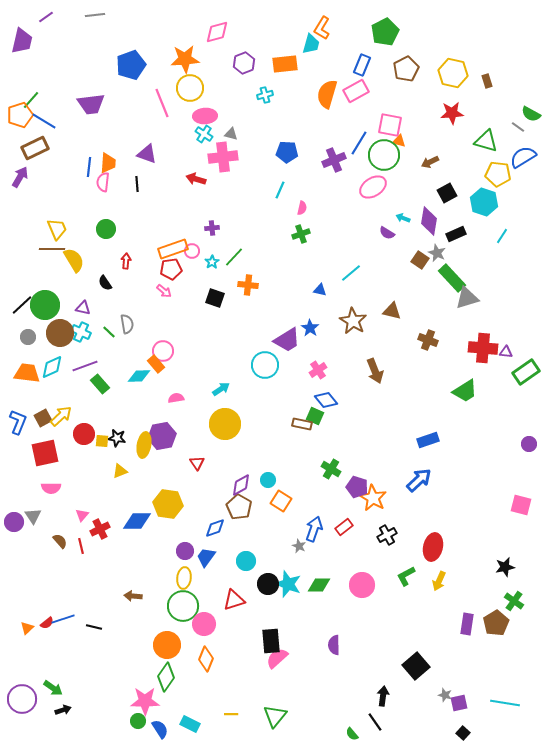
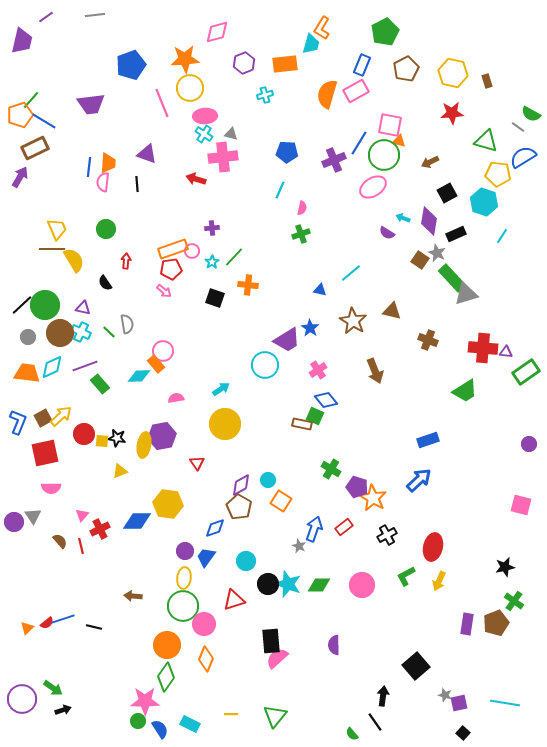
gray triangle at (467, 298): moved 1 px left, 4 px up
brown pentagon at (496, 623): rotated 10 degrees clockwise
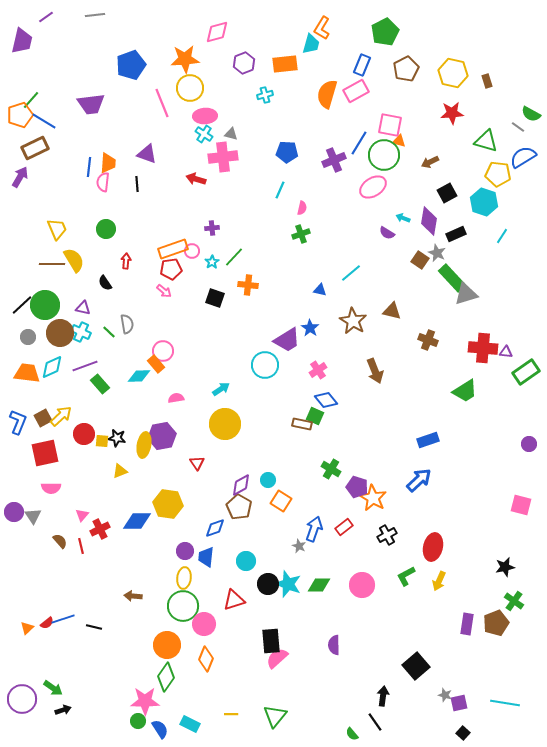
brown line at (52, 249): moved 15 px down
purple circle at (14, 522): moved 10 px up
blue trapezoid at (206, 557): rotated 30 degrees counterclockwise
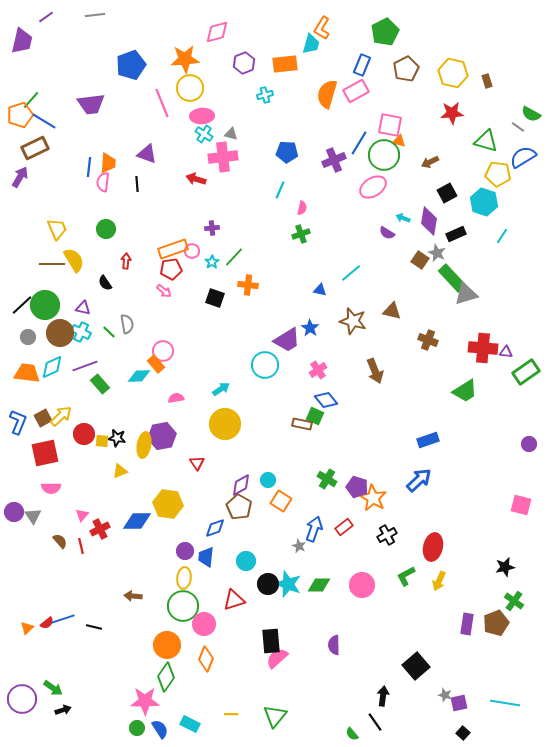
pink ellipse at (205, 116): moved 3 px left
brown star at (353, 321): rotated 16 degrees counterclockwise
green cross at (331, 469): moved 4 px left, 10 px down
green circle at (138, 721): moved 1 px left, 7 px down
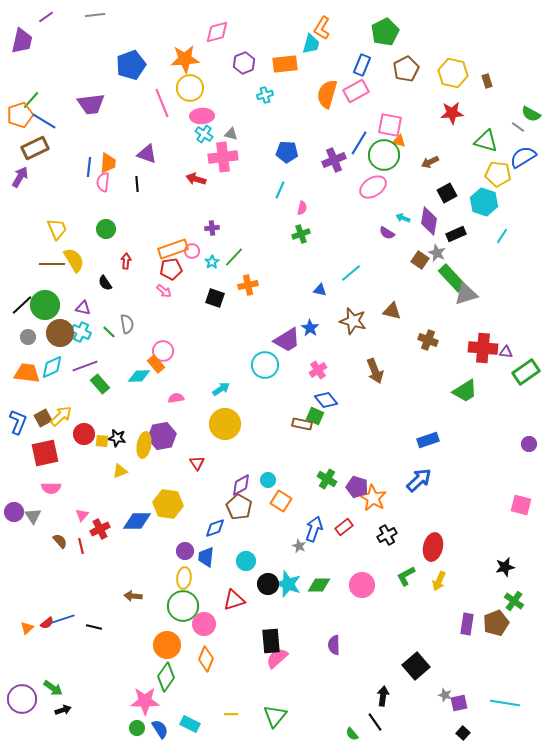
orange cross at (248, 285): rotated 18 degrees counterclockwise
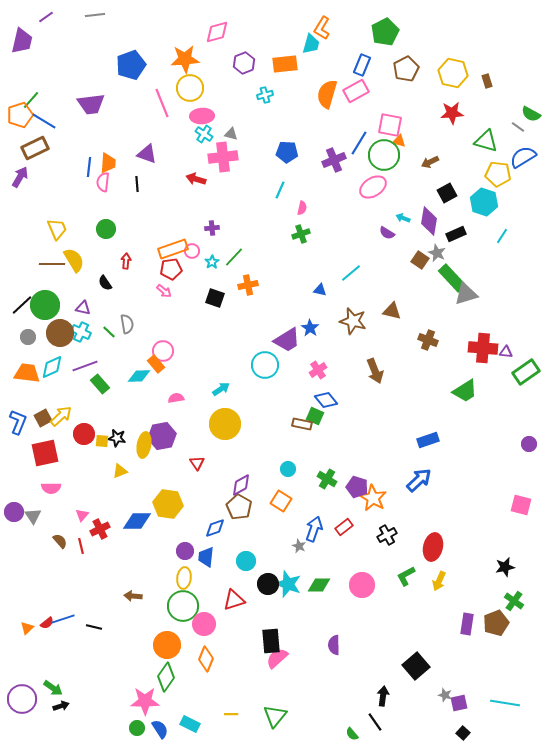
cyan circle at (268, 480): moved 20 px right, 11 px up
black arrow at (63, 710): moved 2 px left, 4 px up
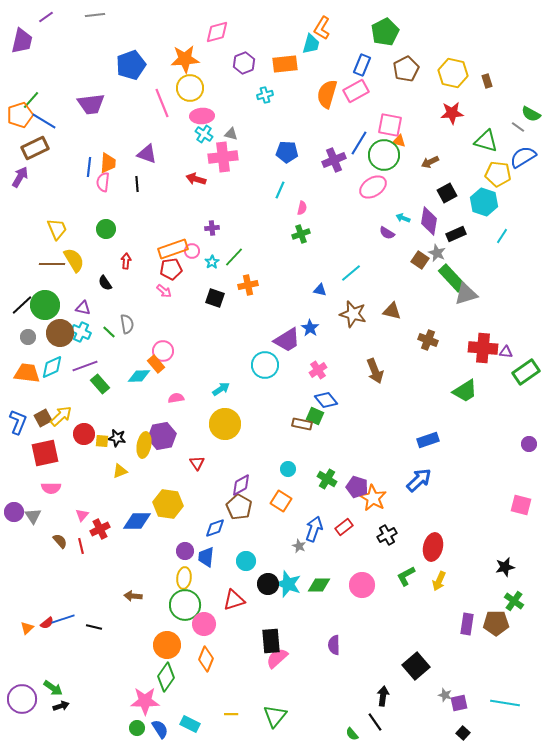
brown star at (353, 321): moved 7 px up
green circle at (183, 606): moved 2 px right, 1 px up
brown pentagon at (496, 623): rotated 20 degrees clockwise
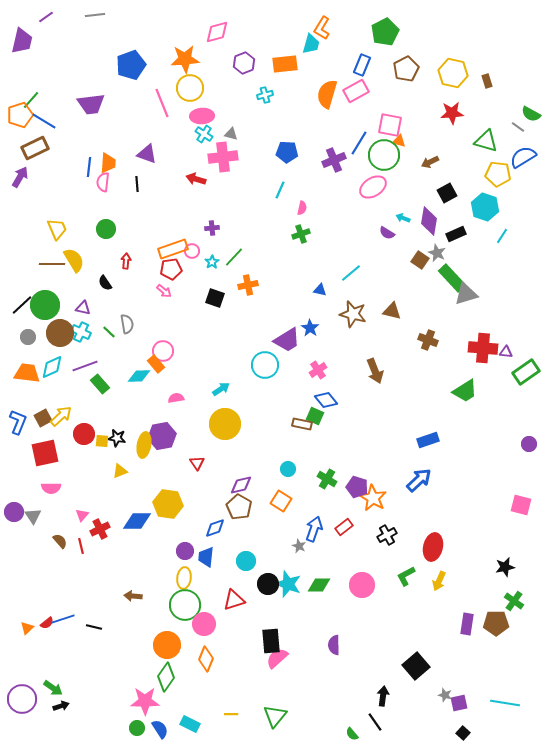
cyan hexagon at (484, 202): moved 1 px right, 5 px down
purple diamond at (241, 485): rotated 15 degrees clockwise
